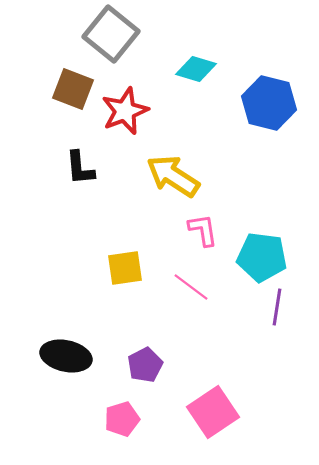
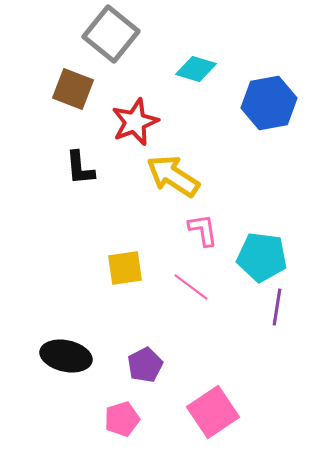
blue hexagon: rotated 24 degrees counterclockwise
red star: moved 10 px right, 11 px down
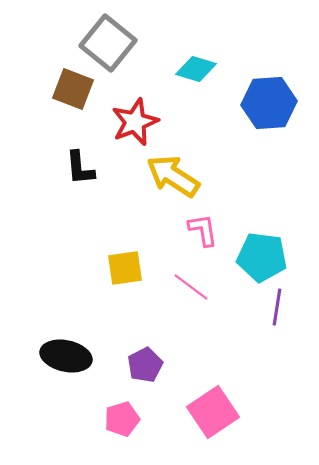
gray square: moved 3 px left, 9 px down
blue hexagon: rotated 6 degrees clockwise
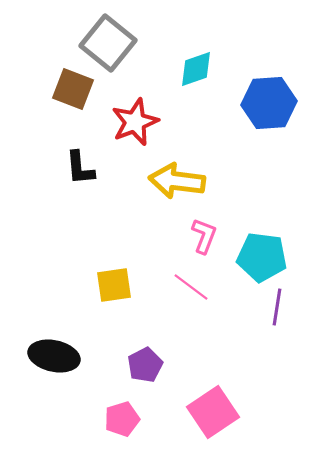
cyan diamond: rotated 36 degrees counterclockwise
yellow arrow: moved 4 px right, 5 px down; rotated 26 degrees counterclockwise
pink L-shape: moved 1 px right, 6 px down; rotated 30 degrees clockwise
yellow square: moved 11 px left, 17 px down
black ellipse: moved 12 px left
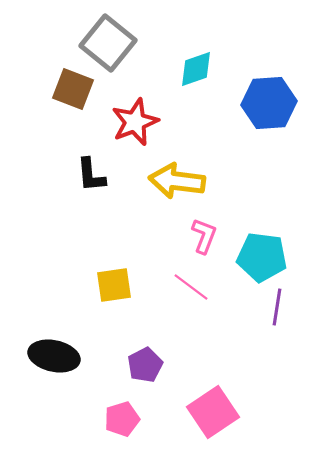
black L-shape: moved 11 px right, 7 px down
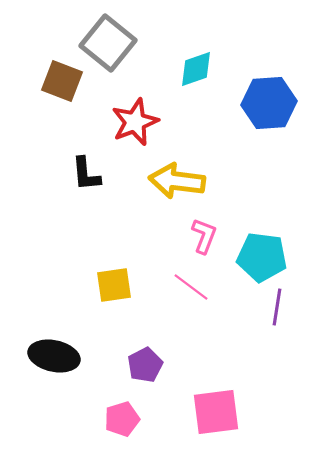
brown square: moved 11 px left, 8 px up
black L-shape: moved 5 px left, 1 px up
pink square: moved 3 px right; rotated 27 degrees clockwise
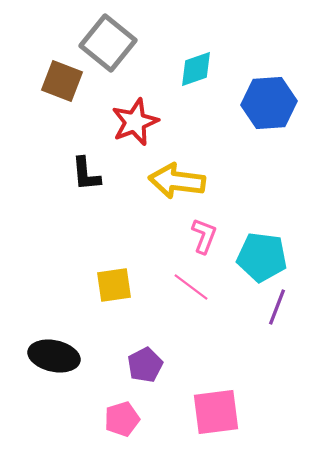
purple line: rotated 12 degrees clockwise
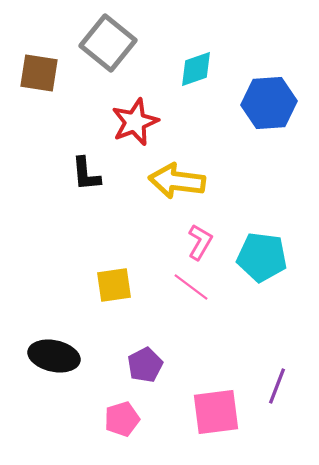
brown square: moved 23 px left, 8 px up; rotated 12 degrees counterclockwise
pink L-shape: moved 4 px left, 6 px down; rotated 9 degrees clockwise
purple line: moved 79 px down
